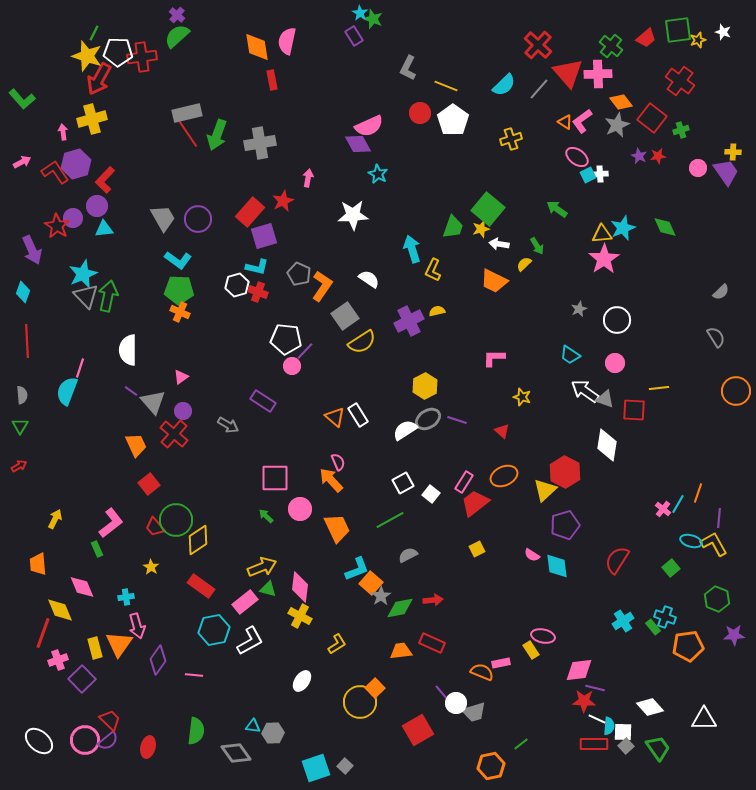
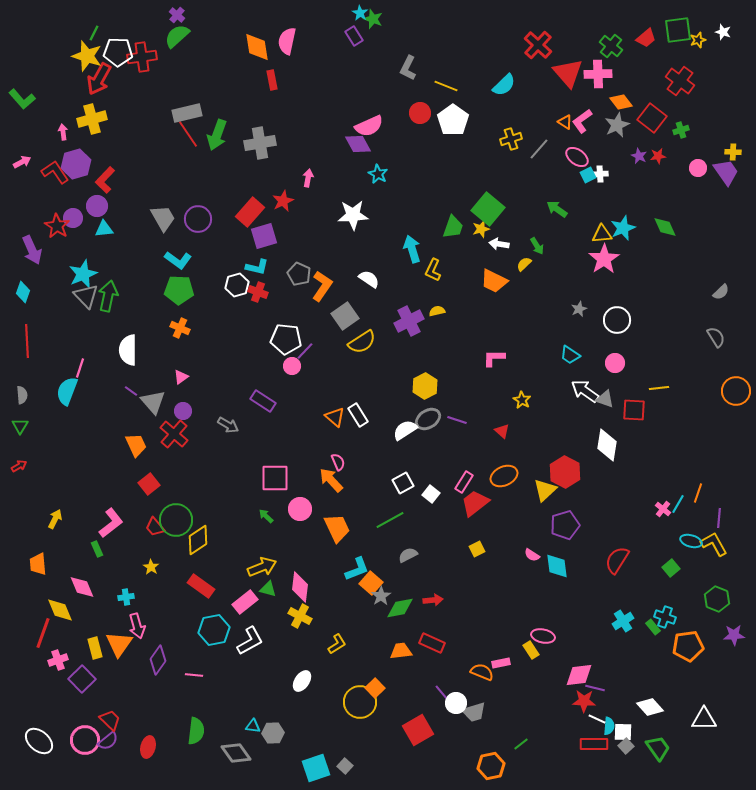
gray line at (539, 89): moved 60 px down
orange cross at (180, 312): moved 16 px down
yellow star at (522, 397): moved 3 px down; rotated 12 degrees clockwise
pink diamond at (579, 670): moved 5 px down
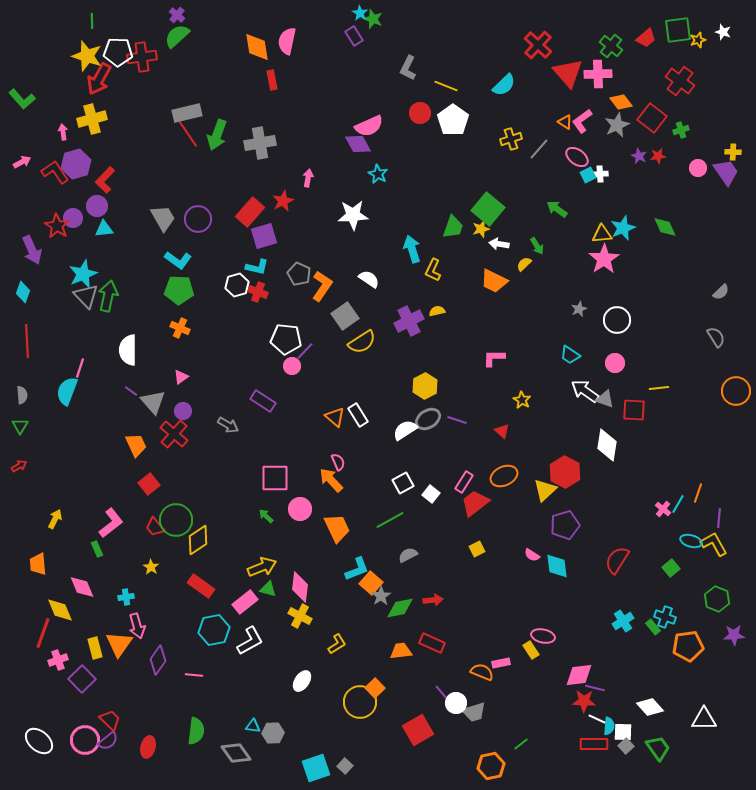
green line at (94, 33): moved 2 px left, 12 px up; rotated 28 degrees counterclockwise
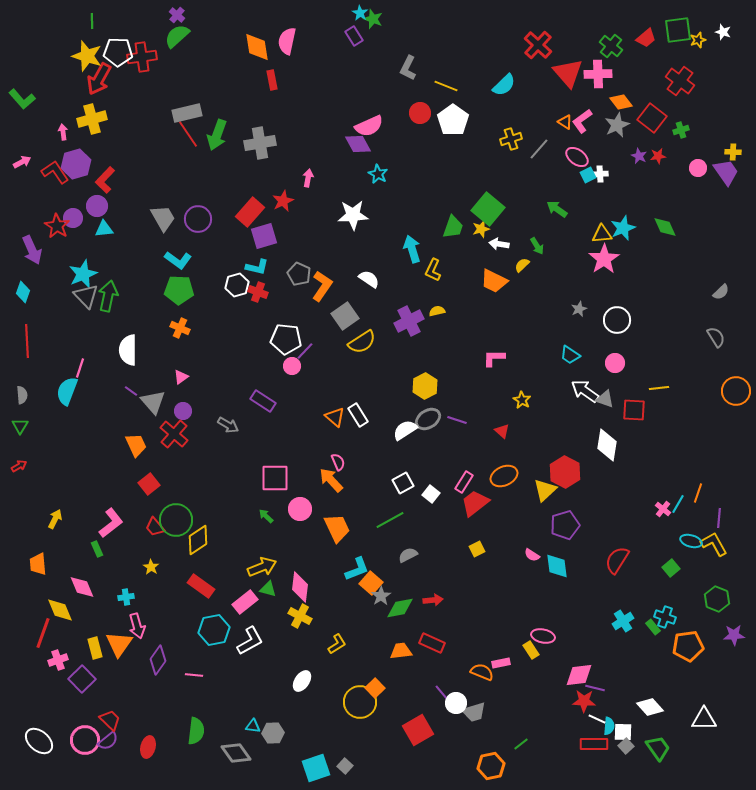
yellow semicircle at (524, 264): moved 2 px left, 1 px down
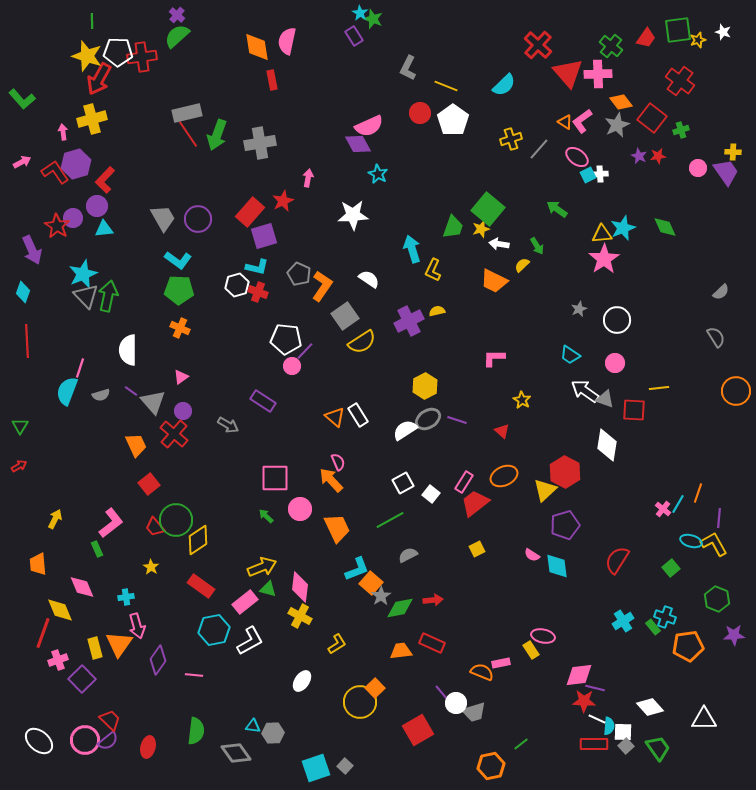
red trapezoid at (646, 38): rotated 15 degrees counterclockwise
gray semicircle at (22, 395): moved 79 px right; rotated 78 degrees clockwise
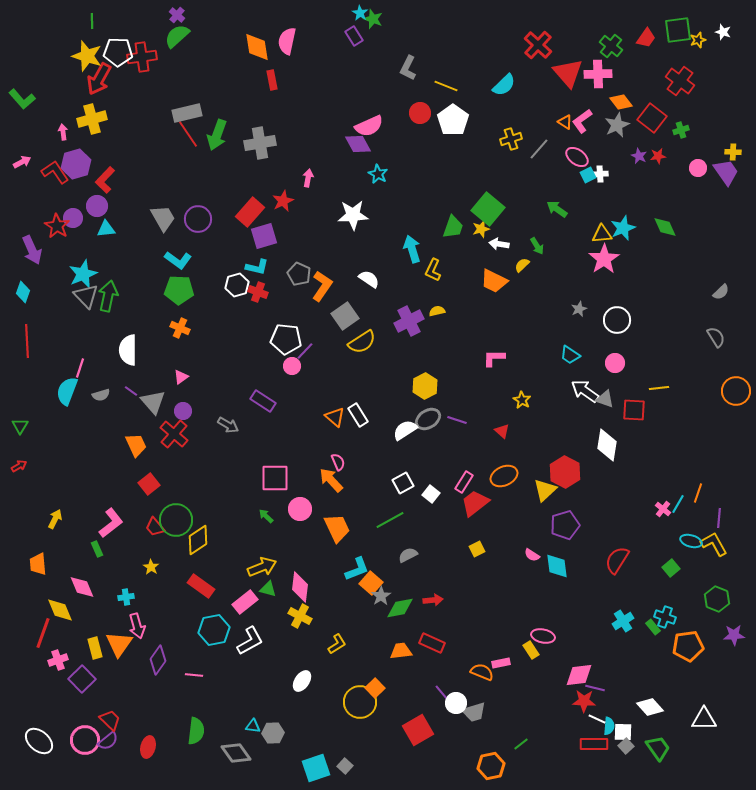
cyan triangle at (104, 229): moved 2 px right
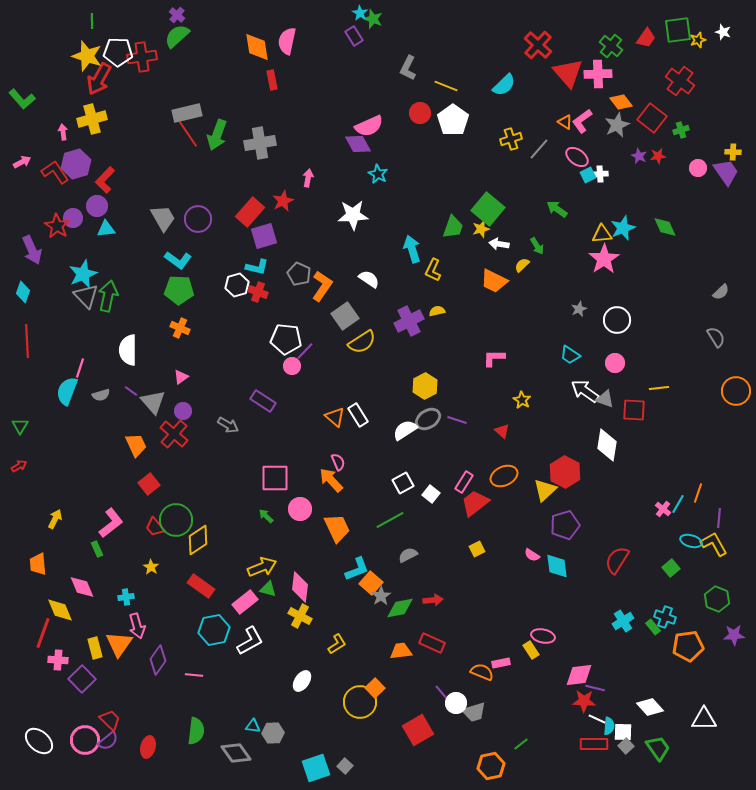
pink cross at (58, 660): rotated 24 degrees clockwise
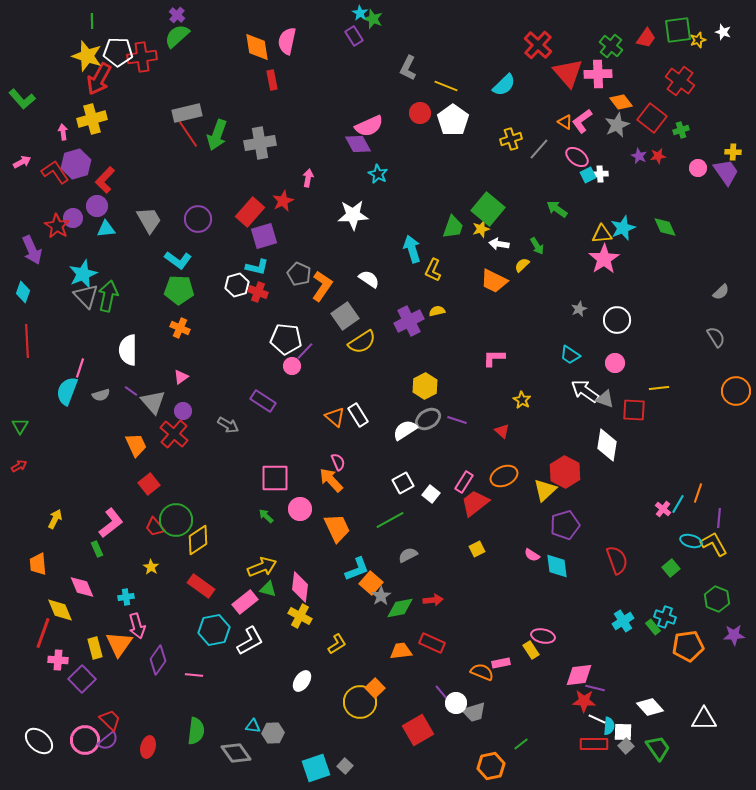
gray trapezoid at (163, 218): moved 14 px left, 2 px down
red semicircle at (617, 560): rotated 128 degrees clockwise
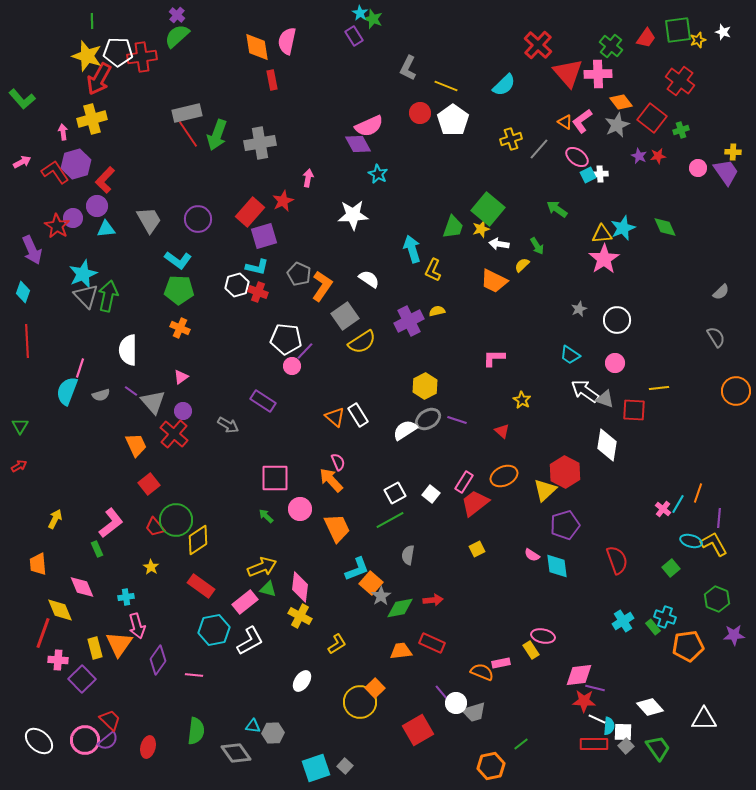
white square at (403, 483): moved 8 px left, 10 px down
gray semicircle at (408, 555): rotated 54 degrees counterclockwise
